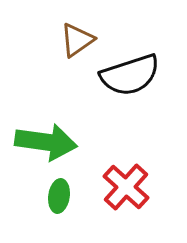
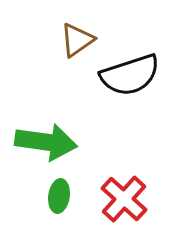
red cross: moved 2 px left, 12 px down
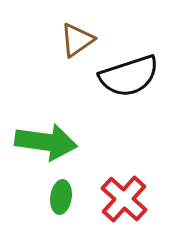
black semicircle: moved 1 px left, 1 px down
green ellipse: moved 2 px right, 1 px down
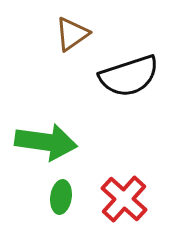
brown triangle: moved 5 px left, 6 px up
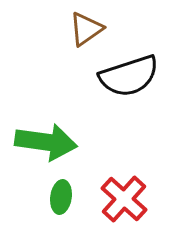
brown triangle: moved 14 px right, 5 px up
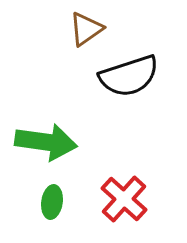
green ellipse: moved 9 px left, 5 px down
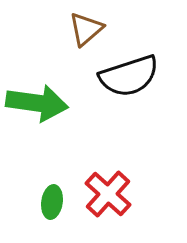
brown triangle: rotated 6 degrees counterclockwise
green arrow: moved 9 px left, 39 px up
red cross: moved 16 px left, 5 px up
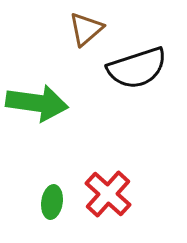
black semicircle: moved 8 px right, 8 px up
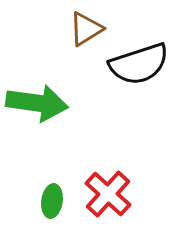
brown triangle: rotated 9 degrees clockwise
black semicircle: moved 2 px right, 4 px up
green ellipse: moved 1 px up
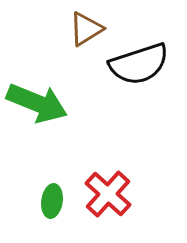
green arrow: rotated 14 degrees clockwise
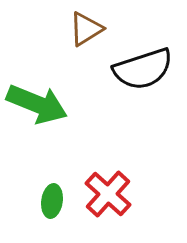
black semicircle: moved 4 px right, 5 px down
green arrow: moved 1 px down
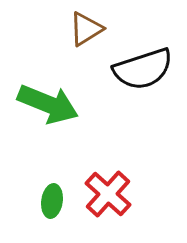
green arrow: moved 11 px right
